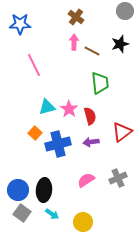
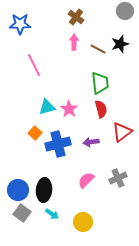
brown line: moved 6 px right, 2 px up
red semicircle: moved 11 px right, 7 px up
pink semicircle: rotated 12 degrees counterclockwise
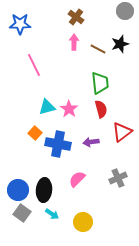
blue cross: rotated 25 degrees clockwise
pink semicircle: moved 9 px left, 1 px up
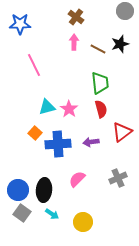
blue cross: rotated 15 degrees counterclockwise
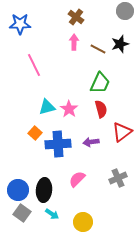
green trapezoid: rotated 30 degrees clockwise
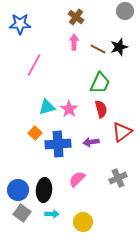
black star: moved 1 px left, 3 px down
pink line: rotated 55 degrees clockwise
cyan arrow: rotated 32 degrees counterclockwise
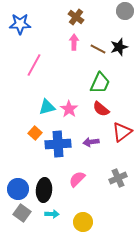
red semicircle: rotated 144 degrees clockwise
blue circle: moved 1 px up
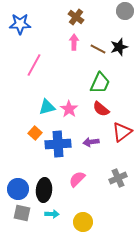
gray square: rotated 24 degrees counterclockwise
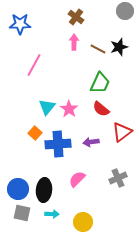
cyan triangle: rotated 36 degrees counterclockwise
